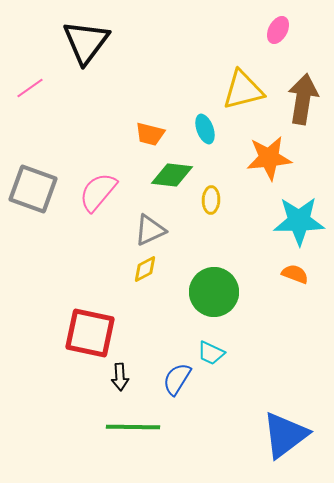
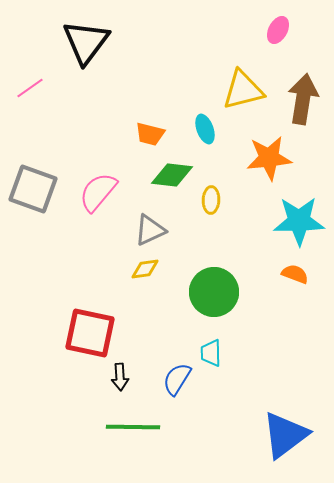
yellow diamond: rotated 20 degrees clockwise
cyan trapezoid: rotated 64 degrees clockwise
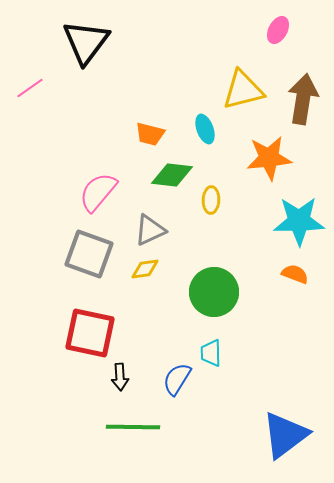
gray square: moved 56 px right, 65 px down
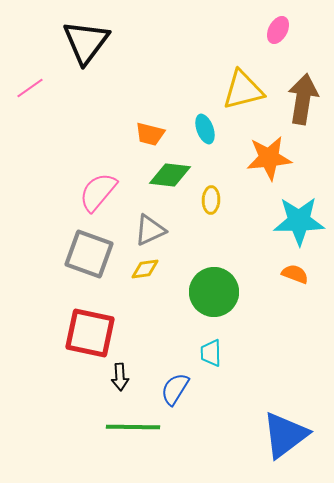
green diamond: moved 2 px left
blue semicircle: moved 2 px left, 10 px down
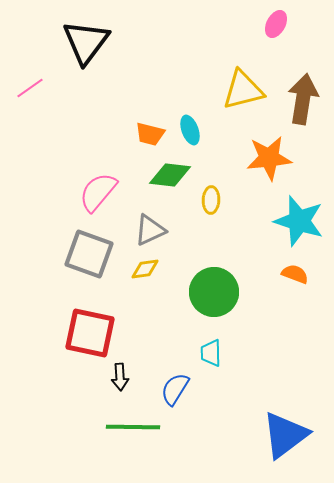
pink ellipse: moved 2 px left, 6 px up
cyan ellipse: moved 15 px left, 1 px down
cyan star: rotated 18 degrees clockwise
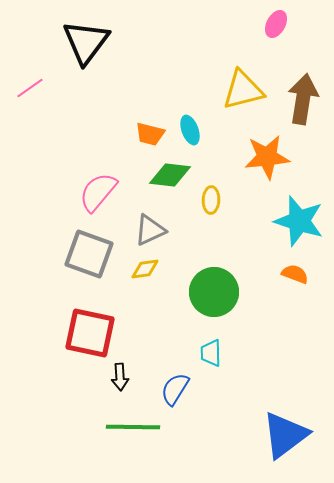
orange star: moved 2 px left, 1 px up
